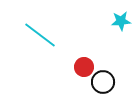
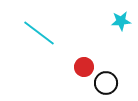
cyan line: moved 1 px left, 2 px up
black circle: moved 3 px right, 1 px down
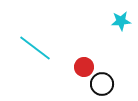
cyan line: moved 4 px left, 15 px down
black circle: moved 4 px left, 1 px down
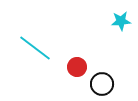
red circle: moved 7 px left
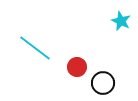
cyan star: rotated 30 degrees clockwise
black circle: moved 1 px right, 1 px up
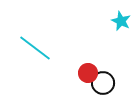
red circle: moved 11 px right, 6 px down
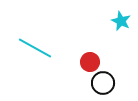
cyan line: rotated 8 degrees counterclockwise
red circle: moved 2 px right, 11 px up
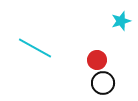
cyan star: rotated 30 degrees clockwise
red circle: moved 7 px right, 2 px up
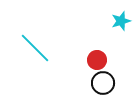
cyan line: rotated 16 degrees clockwise
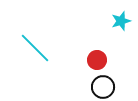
black circle: moved 4 px down
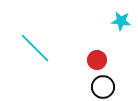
cyan star: rotated 24 degrees clockwise
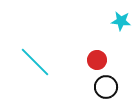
cyan line: moved 14 px down
black circle: moved 3 px right
